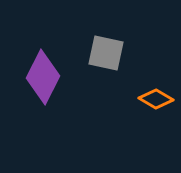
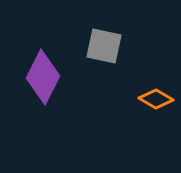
gray square: moved 2 px left, 7 px up
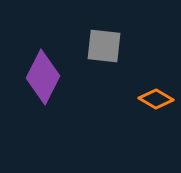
gray square: rotated 6 degrees counterclockwise
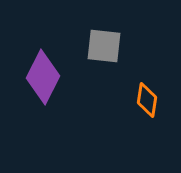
orange diamond: moved 9 px left, 1 px down; rotated 68 degrees clockwise
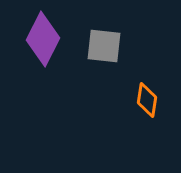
purple diamond: moved 38 px up
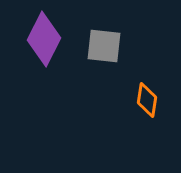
purple diamond: moved 1 px right
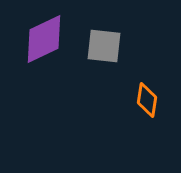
purple diamond: rotated 38 degrees clockwise
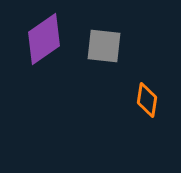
purple diamond: rotated 10 degrees counterclockwise
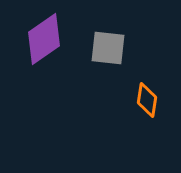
gray square: moved 4 px right, 2 px down
